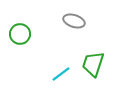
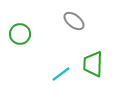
gray ellipse: rotated 20 degrees clockwise
green trapezoid: rotated 16 degrees counterclockwise
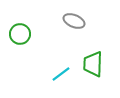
gray ellipse: rotated 15 degrees counterclockwise
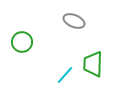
green circle: moved 2 px right, 8 px down
cyan line: moved 4 px right, 1 px down; rotated 12 degrees counterclockwise
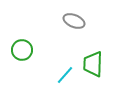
green circle: moved 8 px down
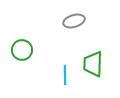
gray ellipse: rotated 40 degrees counterclockwise
cyan line: rotated 42 degrees counterclockwise
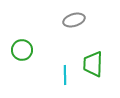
gray ellipse: moved 1 px up
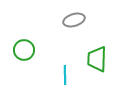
green circle: moved 2 px right
green trapezoid: moved 4 px right, 5 px up
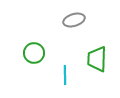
green circle: moved 10 px right, 3 px down
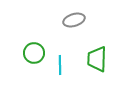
cyan line: moved 5 px left, 10 px up
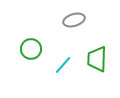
green circle: moved 3 px left, 4 px up
cyan line: moved 3 px right; rotated 42 degrees clockwise
